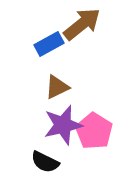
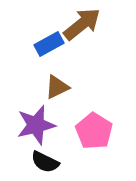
purple star: moved 27 px left
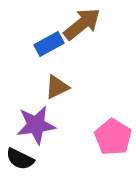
purple star: rotated 6 degrees clockwise
pink pentagon: moved 19 px right, 6 px down
black semicircle: moved 25 px left, 3 px up
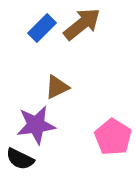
blue rectangle: moved 7 px left, 16 px up; rotated 16 degrees counterclockwise
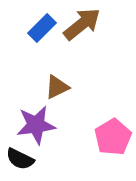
pink pentagon: rotated 9 degrees clockwise
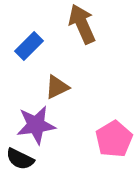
brown arrow: rotated 75 degrees counterclockwise
blue rectangle: moved 13 px left, 18 px down
pink pentagon: moved 1 px right, 2 px down
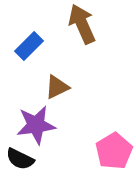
pink pentagon: moved 12 px down
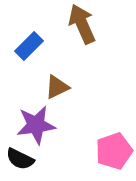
pink pentagon: rotated 12 degrees clockwise
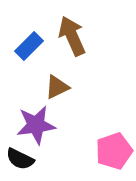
brown arrow: moved 10 px left, 12 px down
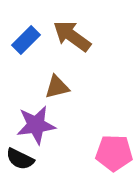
brown arrow: rotated 30 degrees counterclockwise
blue rectangle: moved 3 px left, 6 px up
brown triangle: rotated 12 degrees clockwise
pink pentagon: moved 2 px down; rotated 21 degrees clockwise
